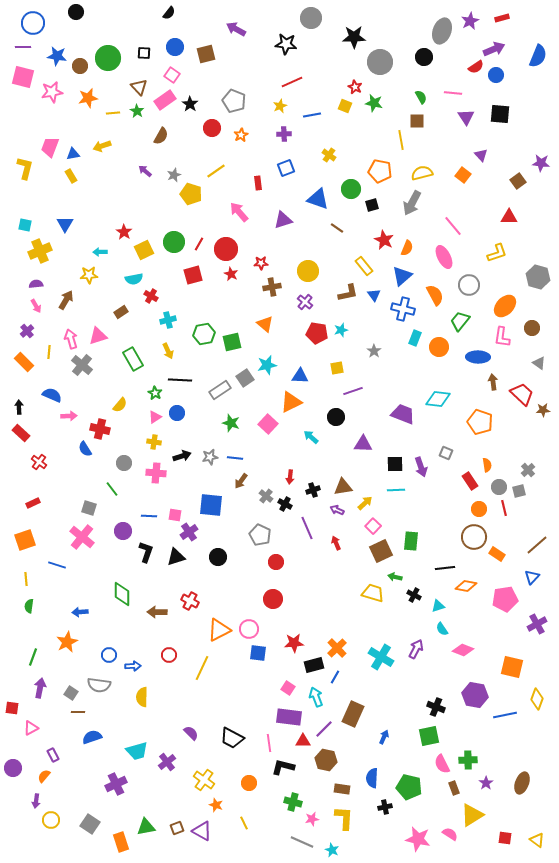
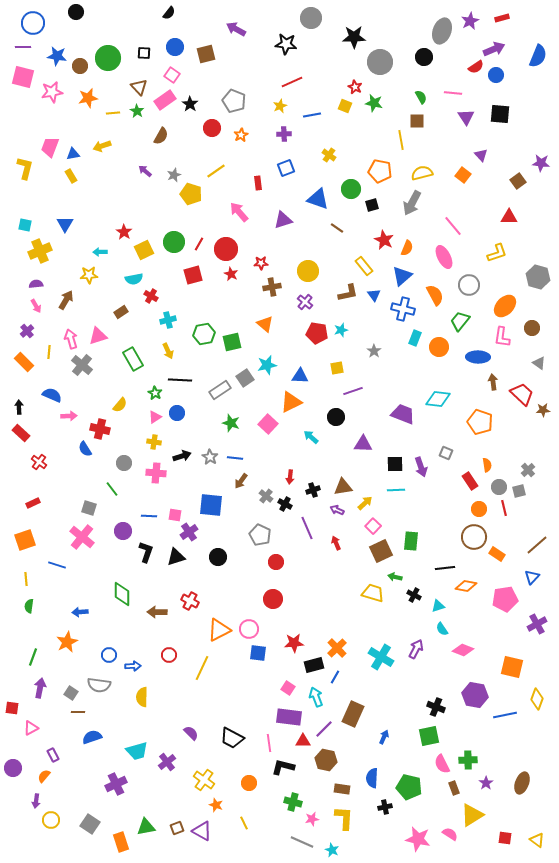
gray star at (210, 457): rotated 28 degrees counterclockwise
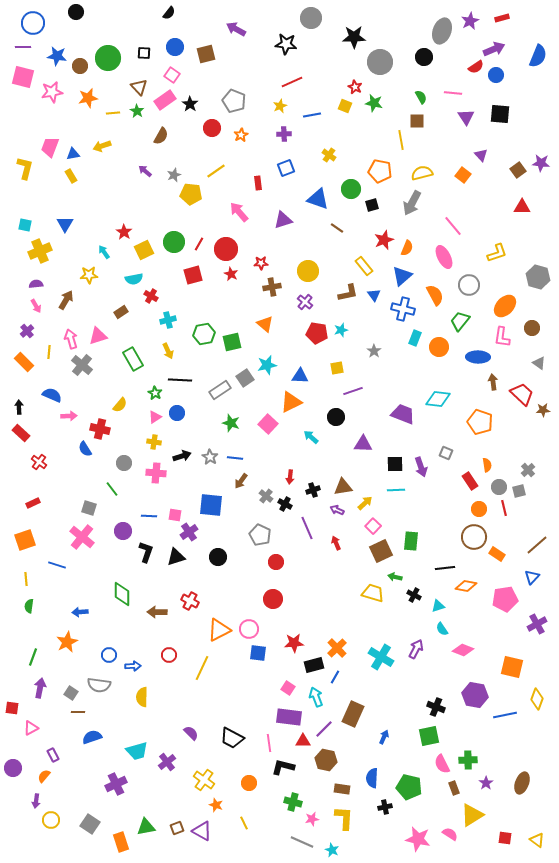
brown square at (518, 181): moved 11 px up
yellow pentagon at (191, 194): rotated 10 degrees counterclockwise
red triangle at (509, 217): moved 13 px right, 10 px up
red star at (384, 240): rotated 24 degrees clockwise
cyan arrow at (100, 252): moved 4 px right; rotated 56 degrees clockwise
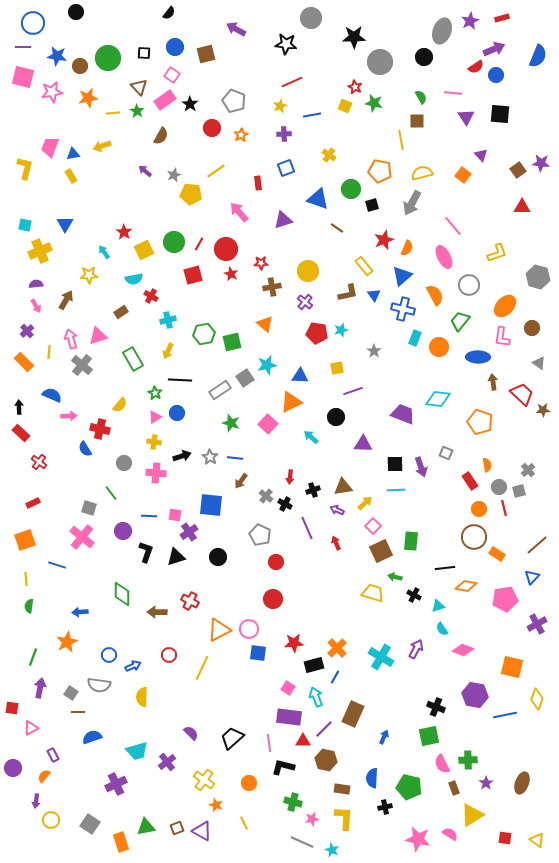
yellow arrow at (168, 351): rotated 49 degrees clockwise
green line at (112, 489): moved 1 px left, 4 px down
blue arrow at (133, 666): rotated 21 degrees counterclockwise
black trapezoid at (232, 738): rotated 110 degrees clockwise
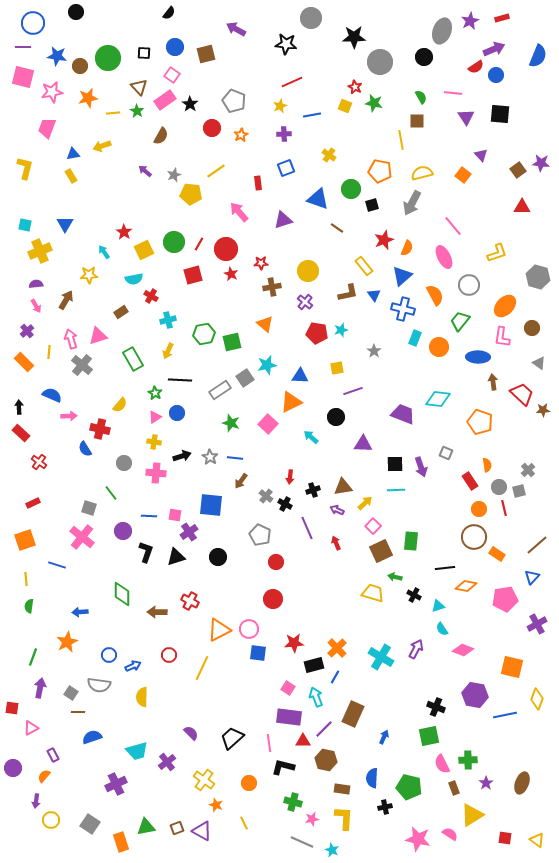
pink trapezoid at (50, 147): moved 3 px left, 19 px up
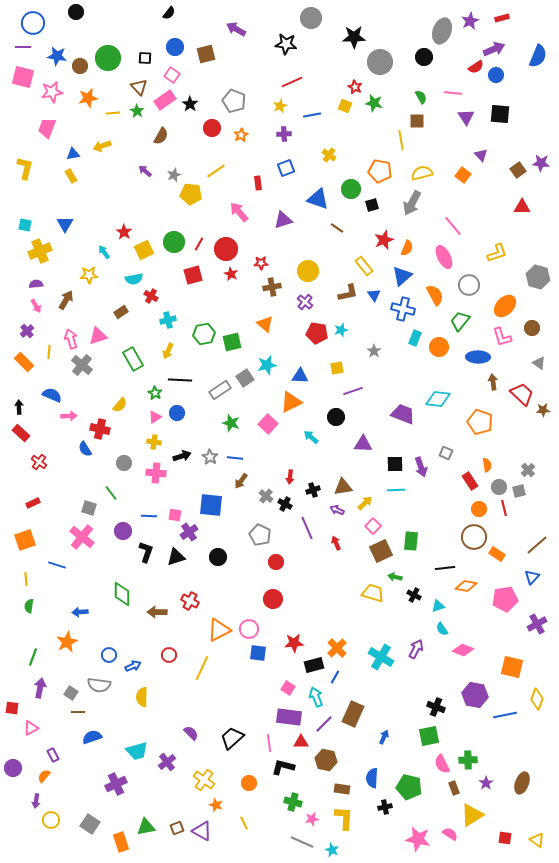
black square at (144, 53): moved 1 px right, 5 px down
pink L-shape at (502, 337): rotated 25 degrees counterclockwise
purple line at (324, 729): moved 5 px up
red triangle at (303, 741): moved 2 px left, 1 px down
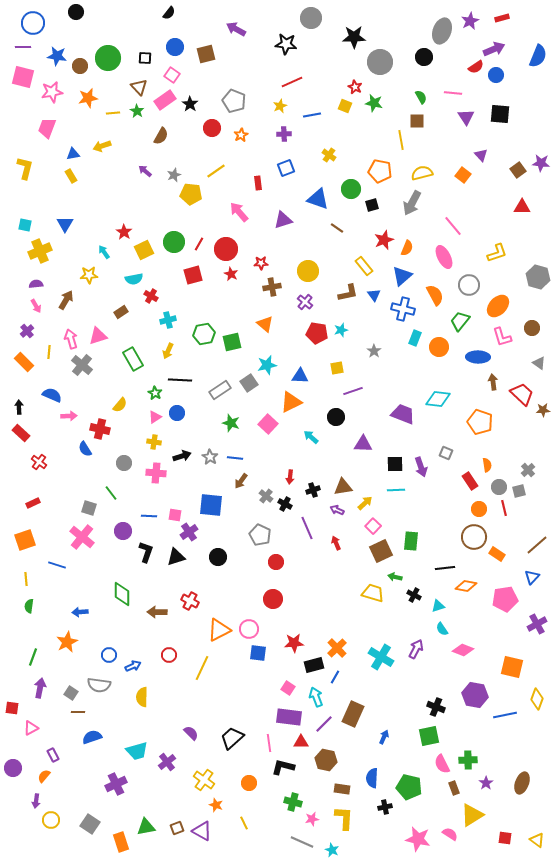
orange ellipse at (505, 306): moved 7 px left
gray square at (245, 378): moved 4 px right, 5 px down
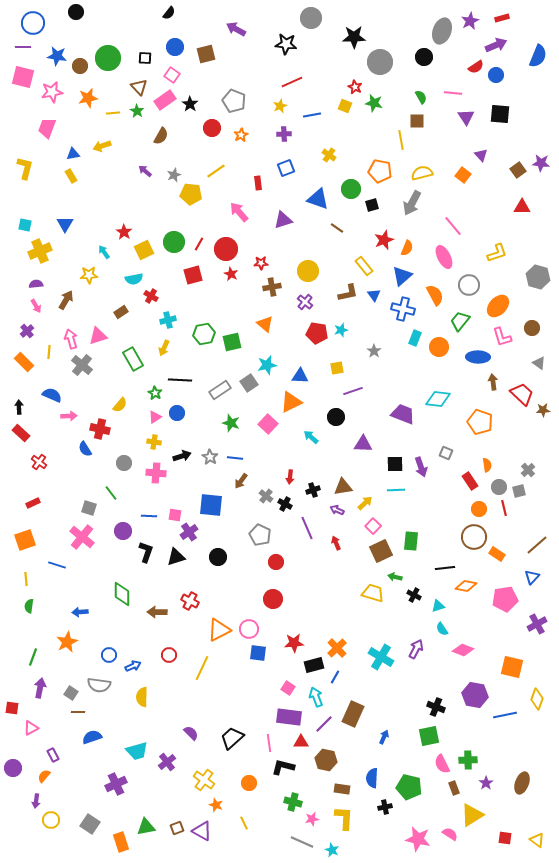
purple arrow at (494, 49): moved 2 px right, 4 px up
yellow arrow at (168, 351): moved 4 px left, 3 px up
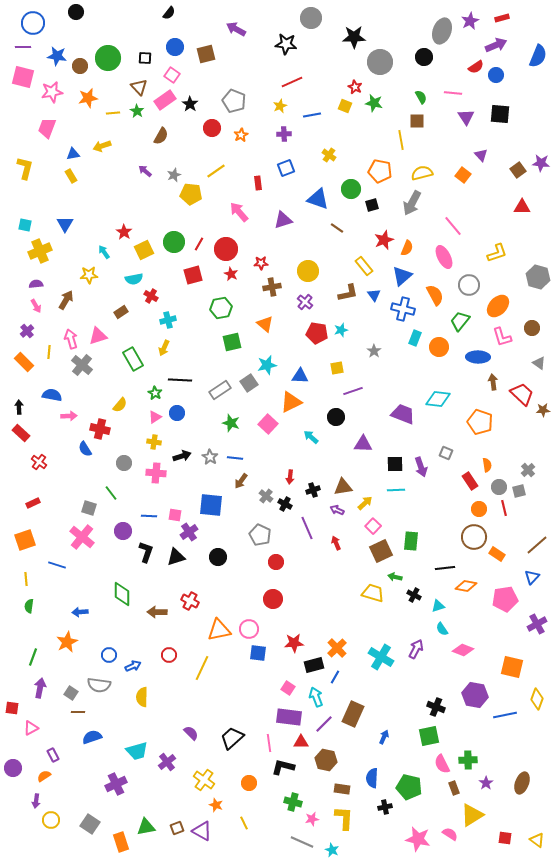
green hexagon at (204, 334): moved 17 px right, 26 px up
blue semicircle at (52, 395): rotated 12 degrees counterclockwise
orange triangle at (219, 630): rotated 15 degrees clockwise
orange semicircle at (44, 776): rotated 16 degrees clockwise
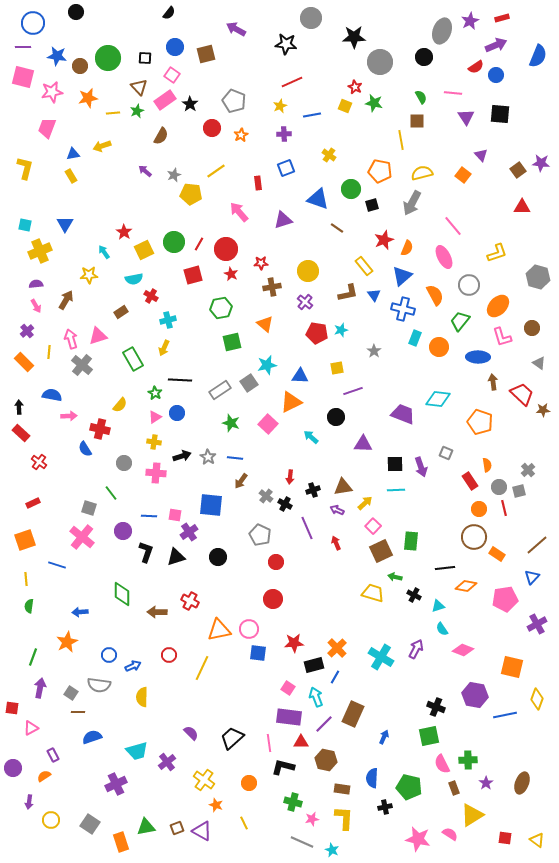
green star at (137, 111): rotated 16 degrees clockwise
gray star at (210, 457): moved 2 px left
purple arrow at (36, 801): moved 7 px left, 1 px down
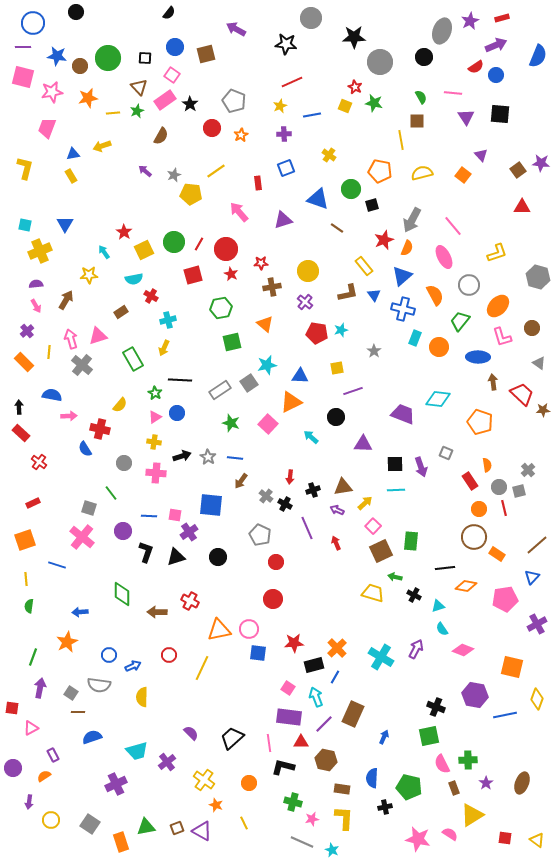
gray arrow at (412, 203): moved 17 px down
